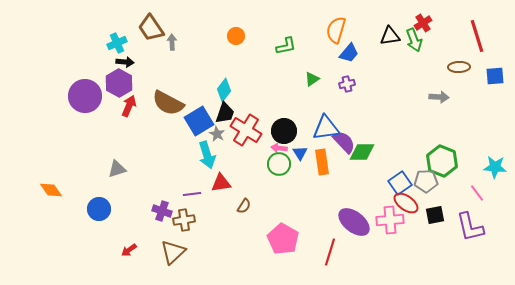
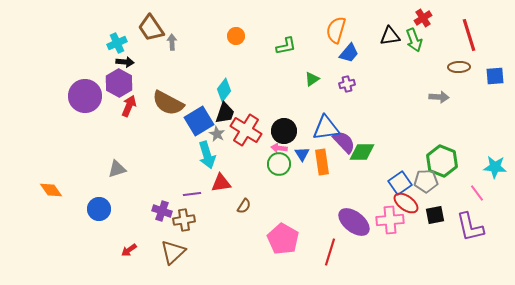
red cross at (423, 23): moved 5 px up
red line at (477, 36): moved 8 px left, 1 px up
blue triangle at (300, 153): moved 2 px right, 1 px down
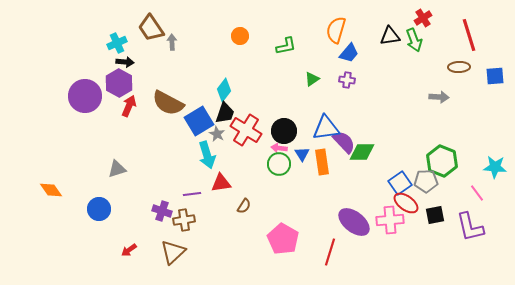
orange circle at (236, 36): moved 4 px right
purple cross at (347, 84): moved 4 px up; rotated 21 degrees clockwise
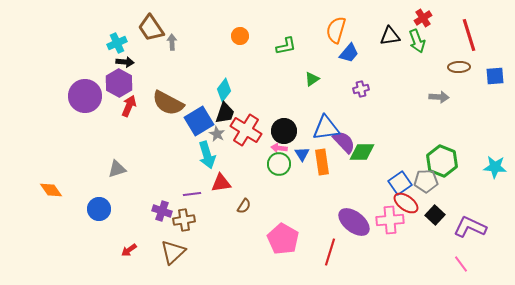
green arrow at (414, 40): moved 3 px right, 1 px down
purple cross at (347, 80): moved 14 px right, 9 px down; rotated 21 degrees counterclockwise
pink line at (477, 193): moved 16 px left, 71 px down
black square at (435, 215): rotated 36 degrees counterclockwise
purple L-shape at (470, 227): rotated 128 degrees clockwise
